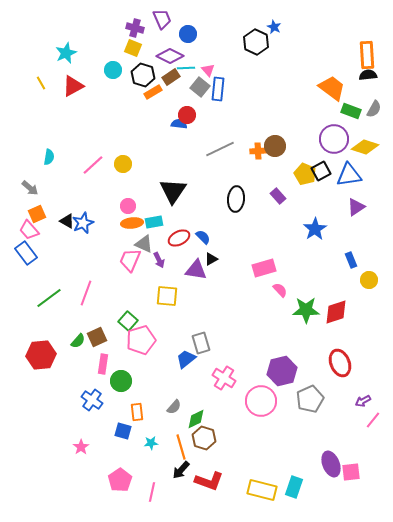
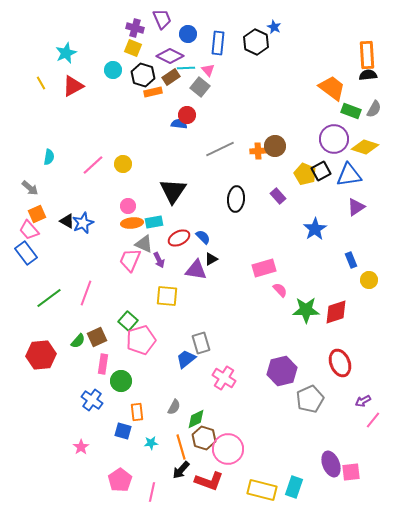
blue rectangle at (218, 89): moved 46 px up
orange rectangle at (153, 92): rotated 18 degrees clockwise
pink circle at (261, 401): moved 33 px left, 48 px down
gray semicircle at (174, 407): rotated 14 degrees counterclockwise
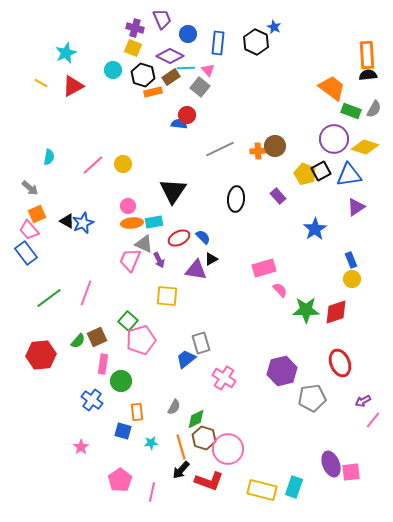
yellow line at (41, 83): rotated 32 degrees counterclockwise
yellow circle at (369, 280): moved 17 px left, 1 px up
gray pentagon at (310, 399): moved 2 px right, 1 px up; rotated 16 degrees clockwise
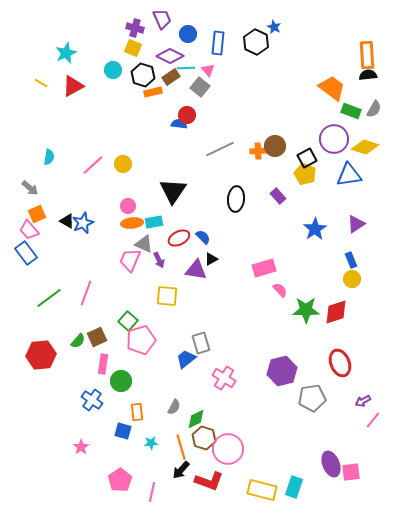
black square at (321, 171): moved 14 px left, 13 px up
purple triangle at (356, 207): moved 17 px down
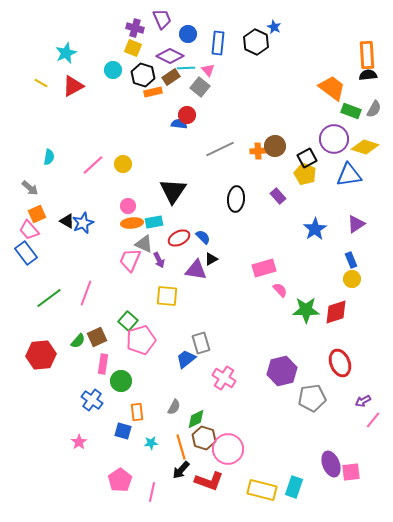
pink star at (81, 447): moved 2 px left, 5 px up
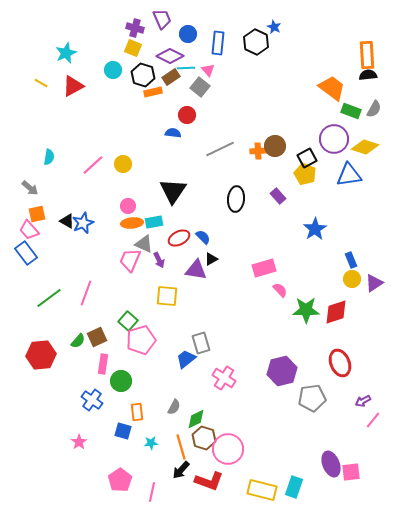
blue semicircle at (179, 124): moved 6 px left, 9 px down
orange square at (37, 214): rotated 12 degrees clockwise
purple triangle at (356, 224): moved 18 px right, 59 px down
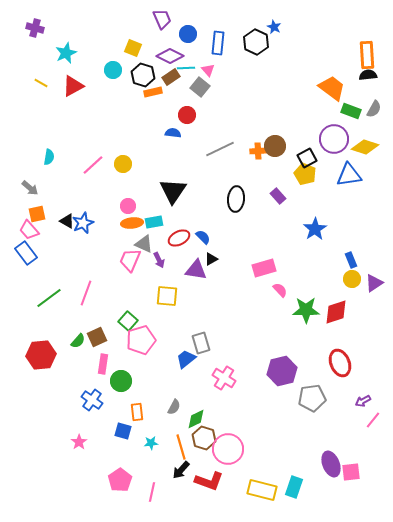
purple cross at (135, 28): moved 100 px left
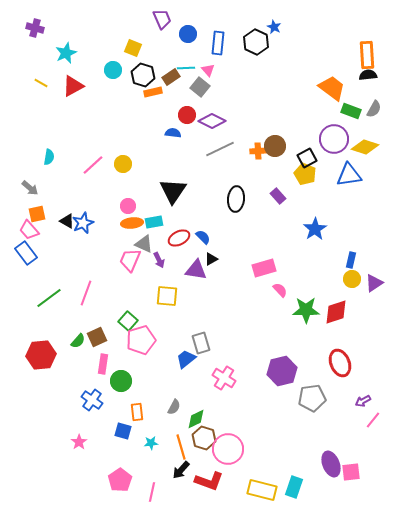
purple diamond at (170, 56): moved 42 px right, 65 px down
blue rectangle at (351, 260): rotated 35 degrees clockwise
